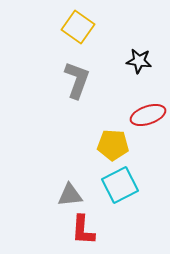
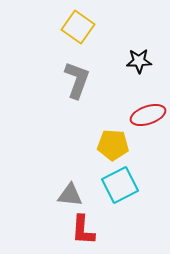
black star: rotated 10 degrees counterclockwise
gray triangle: rotated 12 degrees clockwise
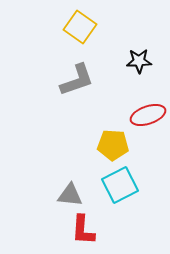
yellow square: moved 2 px right
gray L-shape: rotated 51 degrees clockwise
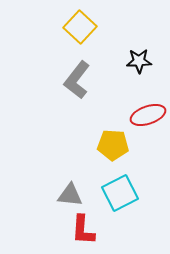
yellow square: rotated 8 degrees clockwise
gray L-shape: rotated 147 degrees clockwise
cyan square: moved 8 px down
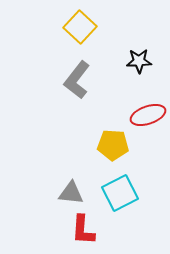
gray triangle: moved 1 px right, 2 px up
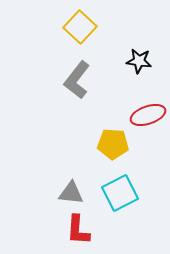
black star: rotated 10 degrees clockwise
yellow pentagon: moved 1 px up
red L-shape: moved 5 px left
